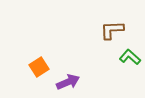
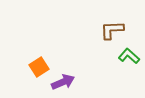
green L-shape: moved 1 px left, 1 px up
purple arrow: moved 5 px left
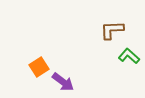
purple arrow: rotated 60 degrees clockwise
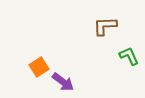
brown L-shape: moved 7 px left, 4 px up
green L-shape: rotated 25 degrees clockwise
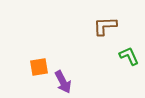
orange square: rotated 24 degrees clockwise
purple arrow: rotated 25 degrees clockwise
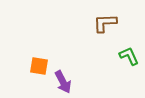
brown L-shape: moved 3 px up
orange square: moved 1 px up; rotated 18 degrees clockwise
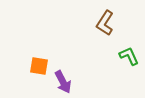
brown L-shape: rotated 55 degrees counterclockwise
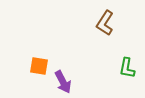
green L-shape: moved 2 px left, 12 px down; rotated 145 degrees counterclockwise
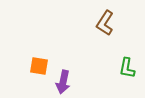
purple arrow: rotated 40 degrees clockwise
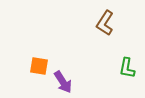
purple arrow: rotated 45 degrees counterclockwise
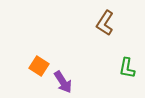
orange square: rotated 24 degrees clockwise
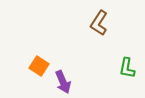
brown L-shape: moved 6 px left
purple arrow: rotated 10 degrees clockwise
